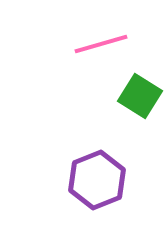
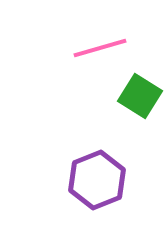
pink line: moved 1 px left, 4 px down
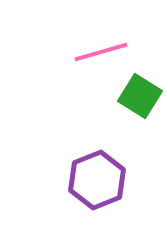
pink line: moved 1 px right, 4 px down
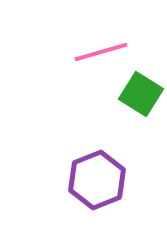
green square: moved 1 px right, 2 px up
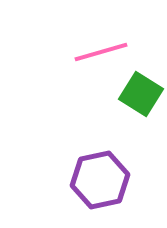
purple hexagon: moved 3 px right; rotated 10 degrees clockwise
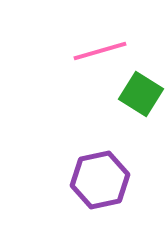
pink line: moved 1 px left, 1 px up
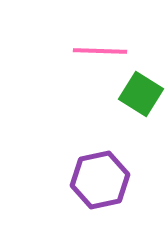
pink line: rotated 18 degrees clockwise
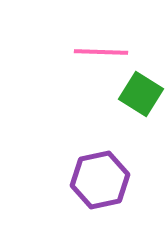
pink line: moved 1 px right, 1 px down
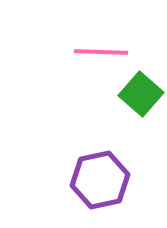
green square: rotated 9 degrees clockwise
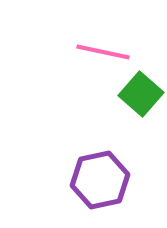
pink line: moved 2 px right; rotated 10 degrees clockwise
